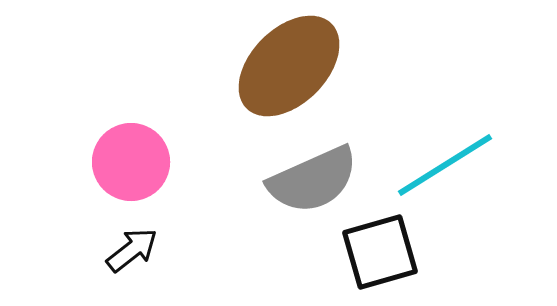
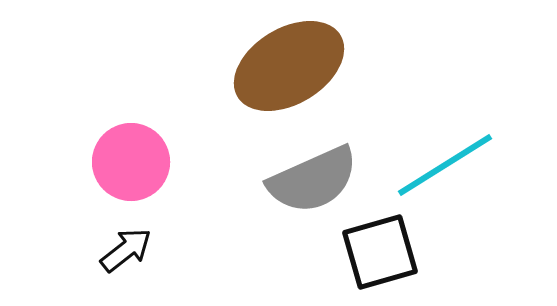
brown ellipse: rotated 14 degrees clockwise
black arrow: moved 6 px left
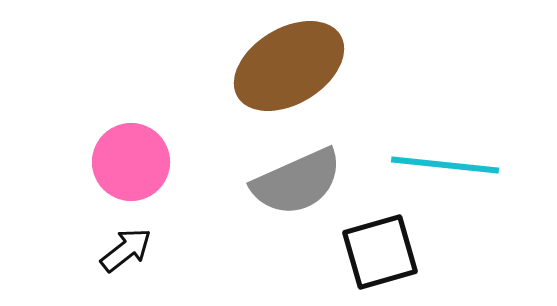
cyan line: rotated 38 degrees clockwise
gray semicircle: moved 16 px left, 2 px down
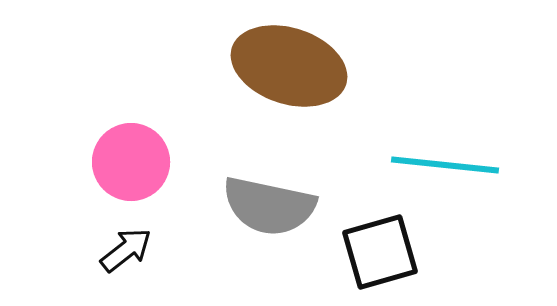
brown ellipse: rotated 49 degrees clockwise
gray semicircle: moved 28 px left, 24 px down; rotated 36 degrees clockwise
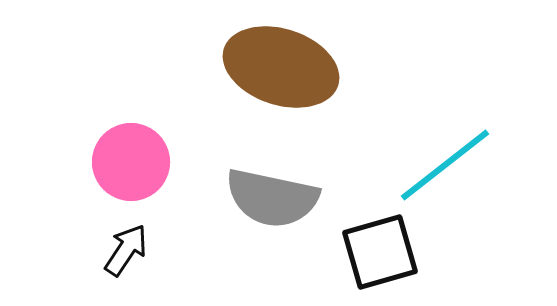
brown ellipse: moved 8 px left, 1 px down
cyan line: rotated 44 degrees counterclockwise
gray semicircle: moved 3 px right, 8 px up
black arrow: rotated 18 degrees counterclockwise
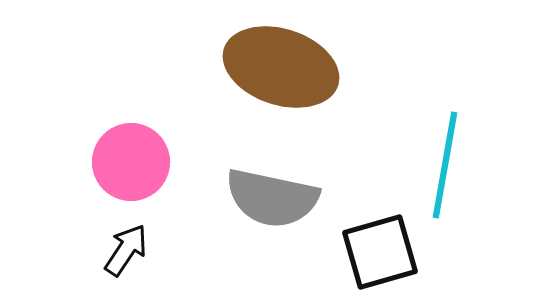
cyan line: rotated 42 degrees counterclockwise
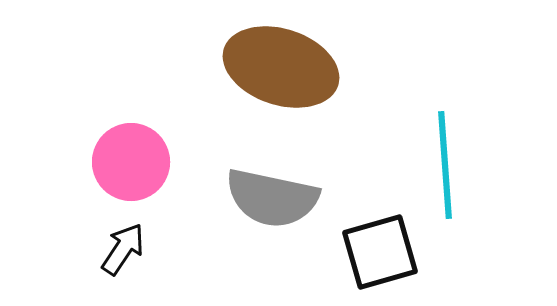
cyan line: rotated 14 degrees counterclockwise
black arrow: moved 3 px left, 1 px up
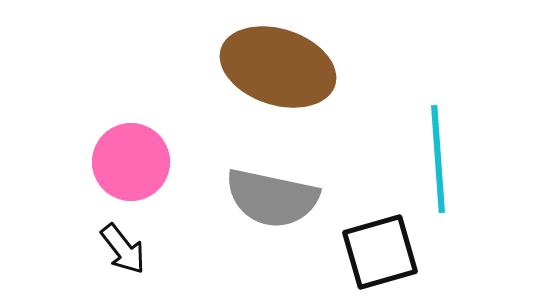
brown ellipse: moved 3 px left
cyan line: moved 7 px left, 6 px up
black arrow: rotated 108 degrees clockwise
